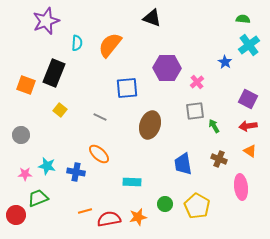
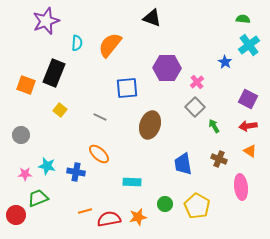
gray square: moved 4 px up; rotated 36 degrees counterclockwise
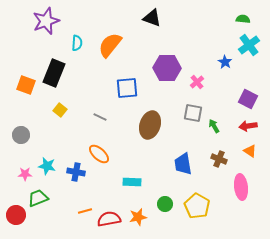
gray square: moved 2 px left, 6 px down; rotated 36 degrees counterclockwise
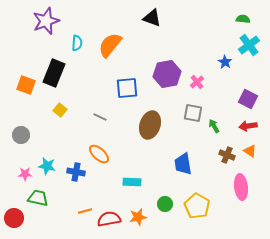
purple hexagon: moved 6 px down; rotated 12 degrees counterclockwise
brown cross: moved 8 px right, 4 px up
green trapezoid: rotated 35 degrees clockwise
red circle: moved 2 px left, 3 px down
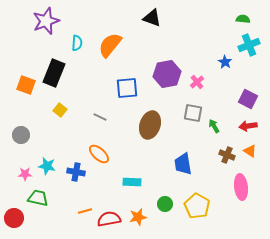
cyan cross: rotated 15 degrees clockwise
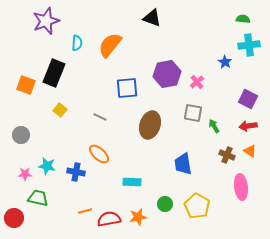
cyan cross: rotated 15 degrees clockwise
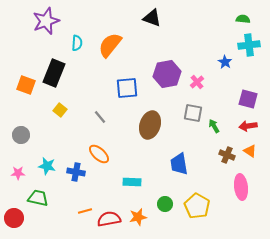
purple square: rotated 12 degrees counterclockwise
gray line: rotated 24 degrees clockwise
blue trapezoid: moved 4 px left
pink star: moved 7 px left, 1 px up
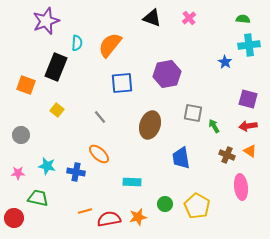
black rectangle: moved 2 px right, 6 px up
pink cross: moved 8 px left, 64 px up
blue square: moved 5 px left, 5 px up
yellow square: moved 3 px left
blue trapezoid: moved 2 px right, 6 px up
